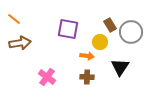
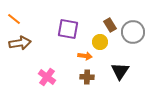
gray circle: moved 2 px right
orange arrow: moved 2 px left
black triangle: moved 4 px down
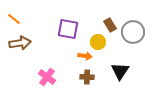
yellow circle: moved 2 px left
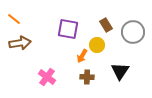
brown rectangle: moved 4 px left
yellow circle: moved 1 px left, 3 px down
orange arrow: moved 3 px left; rotated 112 degrees clockwise
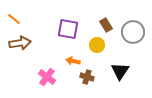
orange arrow: moved 9 px left, 5 px down; rotated 72 degrees clockwise
brown cross: rotated 16 degrees clockwise
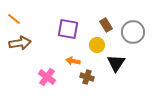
black triangle: moved 4 px left, 8 px up
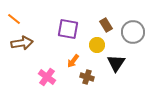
brown arrow: moved 2 px right
orange arrow: rotated 64 degrees counterclockwise
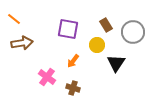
brown cross: moved 14 px left, 11 px down
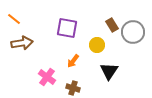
brown rectangle: moved 6 px right
purple square: moved 1 px left, 1 px up
black triangle: moved 7 px left, 8 px down
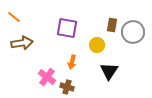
orange line: moved 2 px up
brown rectangle: rotated 40 degrees clockwise
orange arrow: moved 1 px left, 1 px down; rotated 24 degrees counterclockwise
brown cross: moved 6 px left, 1 px up
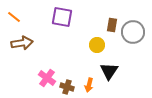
purple square: moved 5 px left, 11 px up
orange arrow: moved 17 px right, 23 px down
pink cross: moved 1 px down
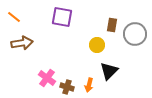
gray circle: moved 2 px right, 2 px down
black triangle: rotated 12 degrees clockwise
